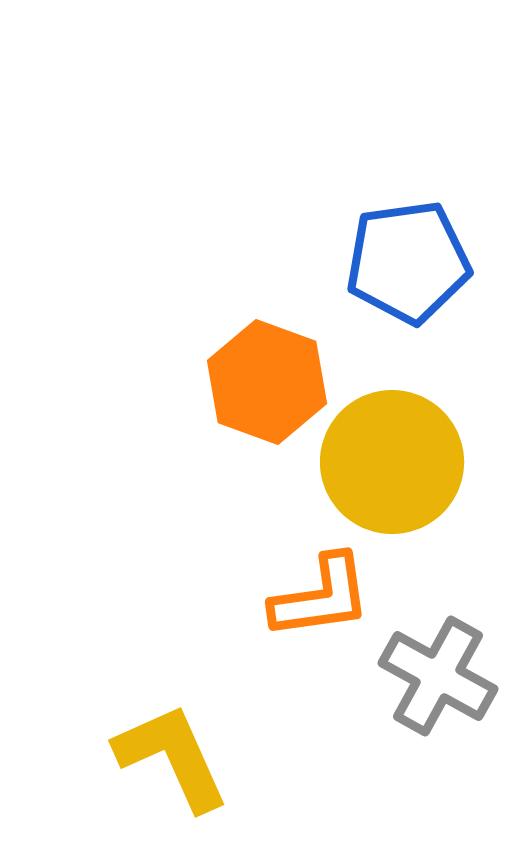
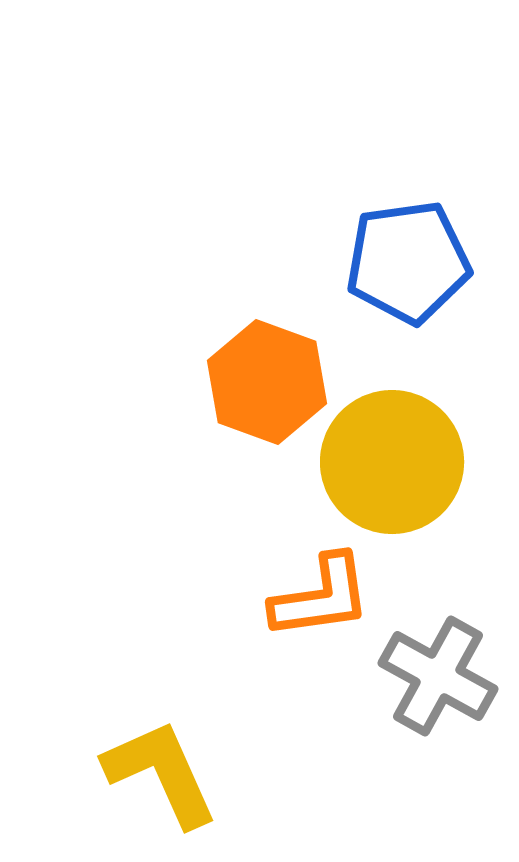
yellow L-shape: moved 11 px left, 16 px down
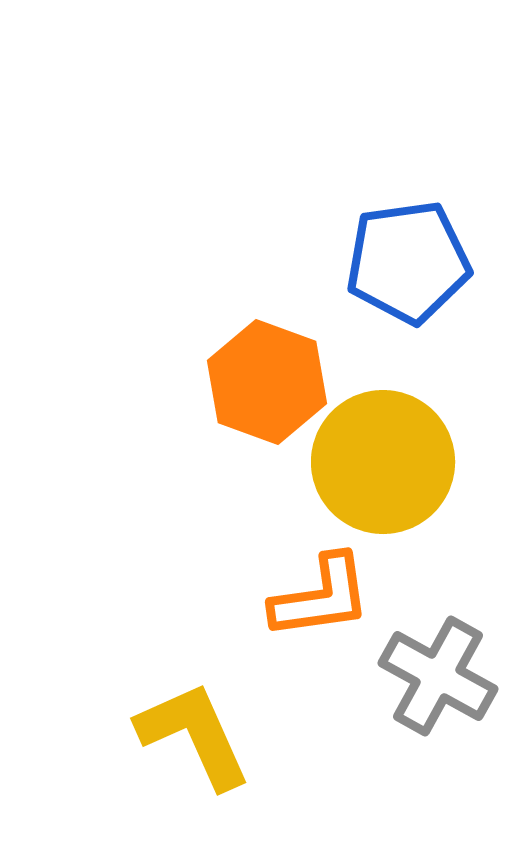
yellow circle: moved 9 px left
yellow L-shape: moved 33 px right, 38 px up
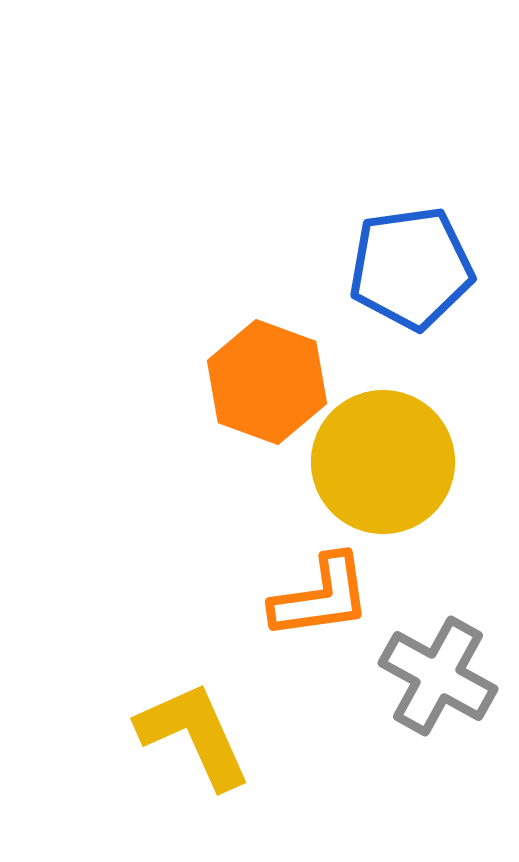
blue pentagon: moved 3 px right, 6 px down
